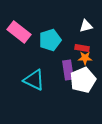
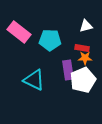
cyan pentagon: rotated 20 degrees clockwise
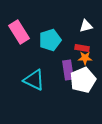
pink rectangle: rotated 20 degrees clockwise
cyan pentagon: rotated 20 degrees counterclockwise
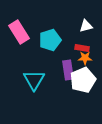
cyan triangle: rotated 35 degrees clockwise
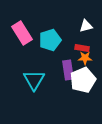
pink rectangle: moved 3 px right, 1 px down
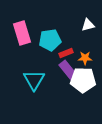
white triangle: moved 2 px right, 1 px up
pink rectangle: rotated 15 degrees clockwise
cyan pentagon: rotated 10 degrees clockwise
red rectangle: moved 16 px left, 5 px down; rotated 32 degrees counterclockwise
purple rectangle: rotated 30 degrees counterclockwise
white pentagon: rotated 25 degrees clockwise
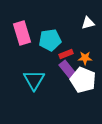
white triangle: moved 2 px up
red rectangle: moved 1 px down
white pentagon: rotated 20 degrees clockwise
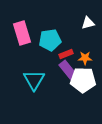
white pentagon: rotated 20 degrees counterclockwise
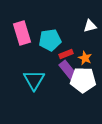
white triangle: moved 2 px right, 3 px down
orange star: rotated 24 degrees clockwise
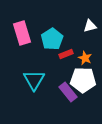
cyan pentagon: moved 2 px right, 1 px up; rotated 25 degrees counterclockwise
purple rectangle: moved 22 px down
